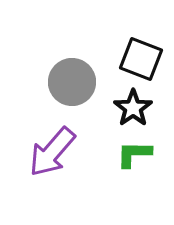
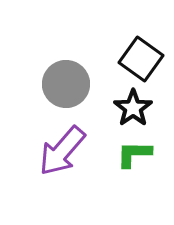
black square: rotated 15 degrees clockwise
gray circle: moved 6 px left, 2 px down
purple arrow: moved 10 px right, 1 px up
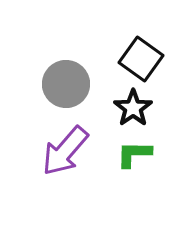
purple arrow: moved 3 px right
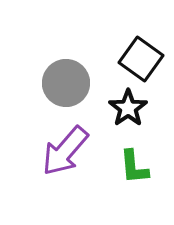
gray circle: moved 1 px up
black star: moved 5 px left
green L-shape: moved 13 px down; rotated 96 degrees counterclockwise
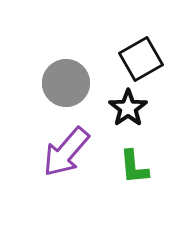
black square: rotated 24 degrees clockwise
purple arrow: moved 1 px right, 1 px down
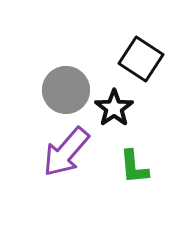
black square: rotated 27 degrees counterclockwise
gray circle: moved 7 px down
black star: moved 14 px left
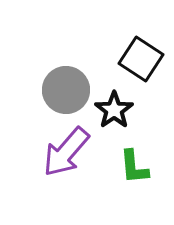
black star: moved 2 px down
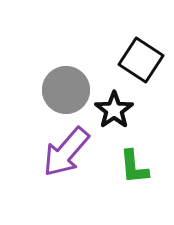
black square: moved 1 px down
